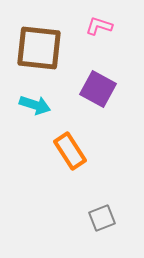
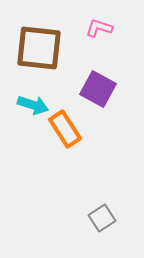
pink L-shape: moved 2 px down
cyan arrow: moved 2 px left
orange rectangle: moved 5 px left, 22 px up
gray square: rotated 12 degrees counterclockwise
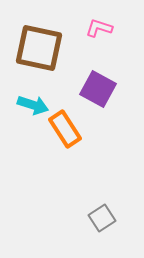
brown square: rotated 6 degrees clockwise
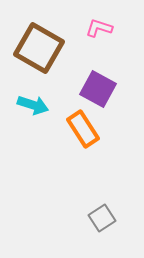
brown square: rotated 18 degrees clockwise
orange rectangle: moved 18 px right
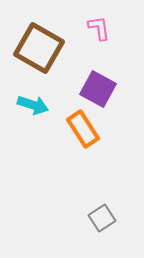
pink L-shape: rotated 64 degrees clockwise
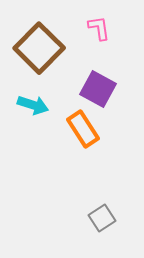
brown square: rotated 15 degrees clockwise
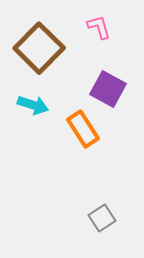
pink L-shape: moved 1 px up; rotated 8 degrees counterclockwise
purple square: moved 10 px right
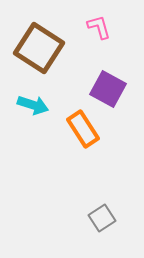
brown square: rotated 12 degrees counterclockwise
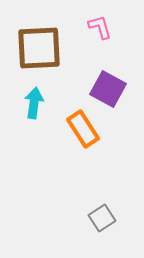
pink L-shape: moved 1 px right
brown square: rotated 36 degrees counterclockwise
cyan arrow: moved 1 px right, 2 px up; rotated 100 degrees counterclockwise
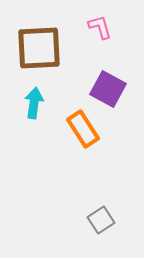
gray square: moved 1 px left, 2 px down
